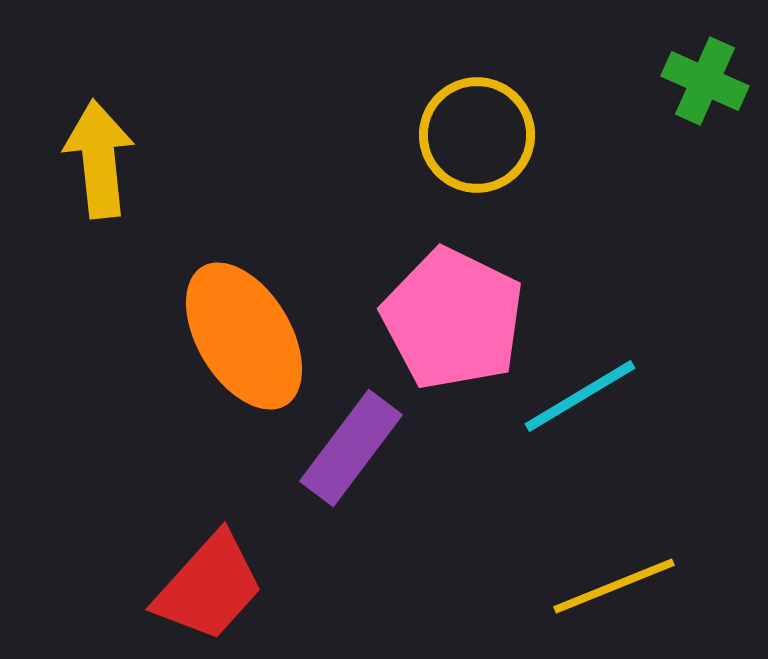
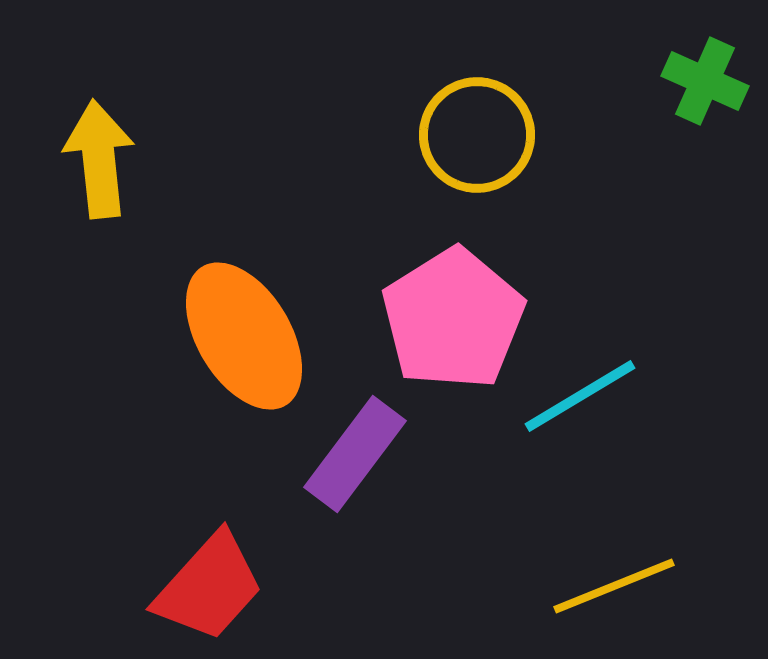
pink pentagon: rotated 14 degrees clockwise
purple rectangle: moved 4 px right, 6 px down
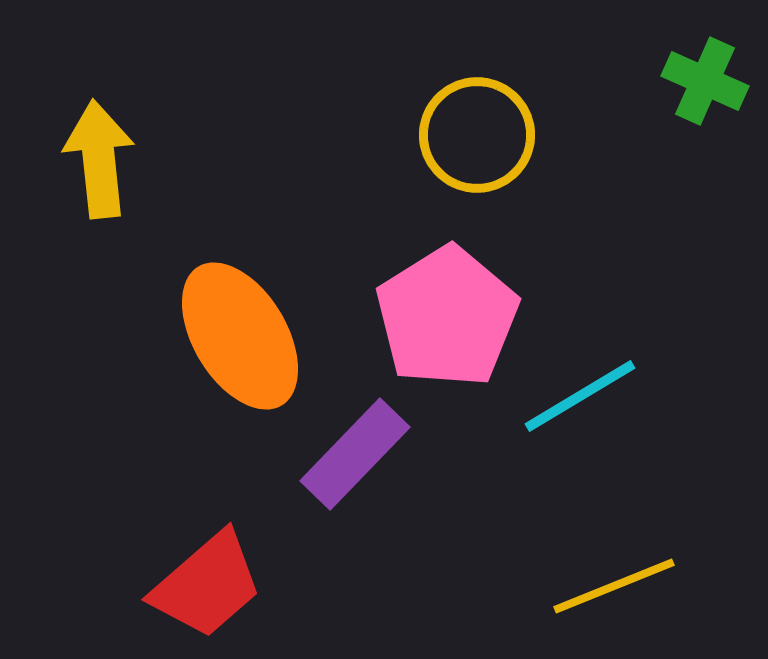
pink pentagon: moved 6 px left, 2 px up
orange ellipse: moved 4 px left
purple rectangle: rotated 7 degrees clockwise
red trapezoid: moved 2 px left, 2 px up; rotated 7 degrees clockwise
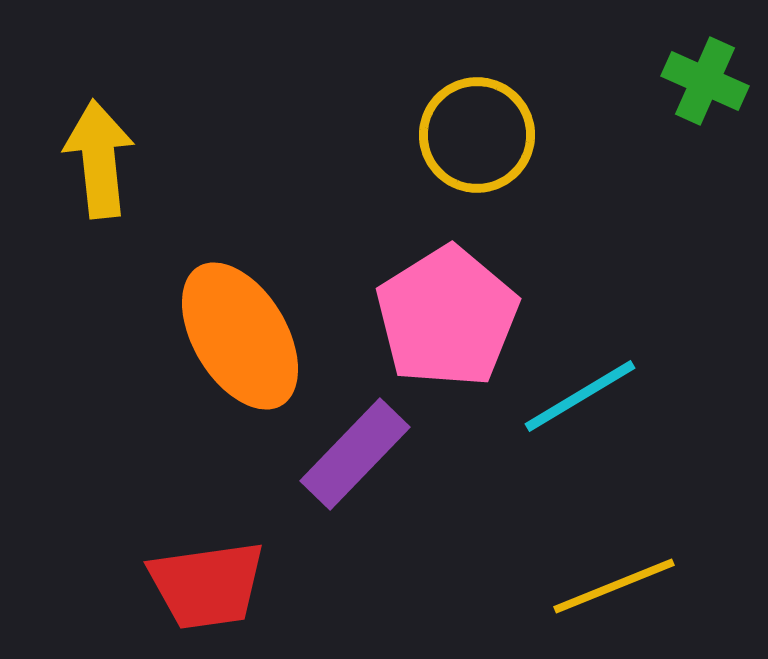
red trapezoid: rotated 33 degrees clockwise
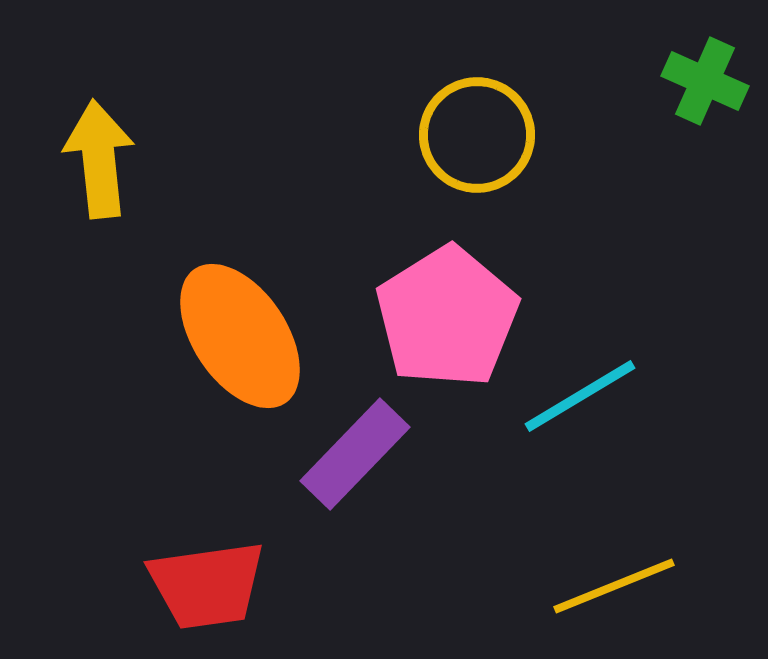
orange ellipse: rotated 3 degrees counterclockwise
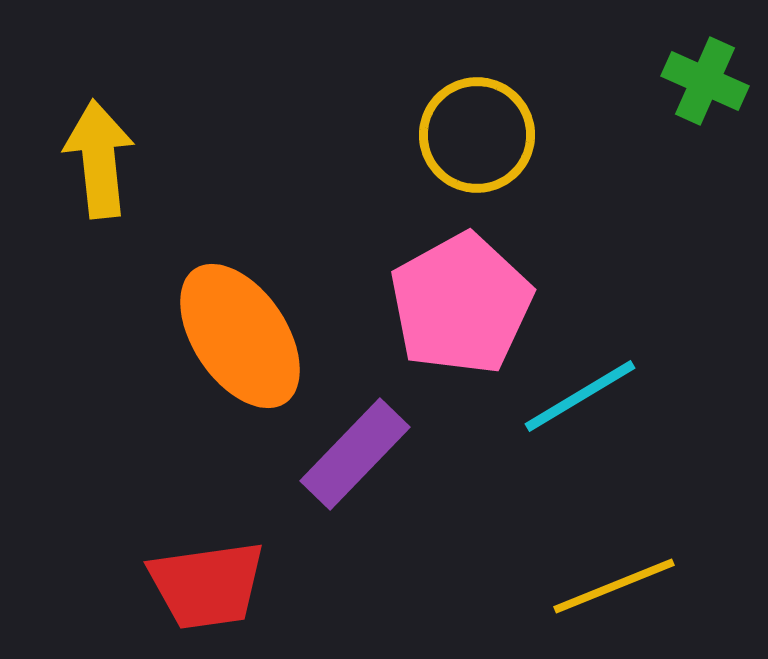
pink pentagon: moved 14 px right, 13 px up; rotated 3 degrees clockwise
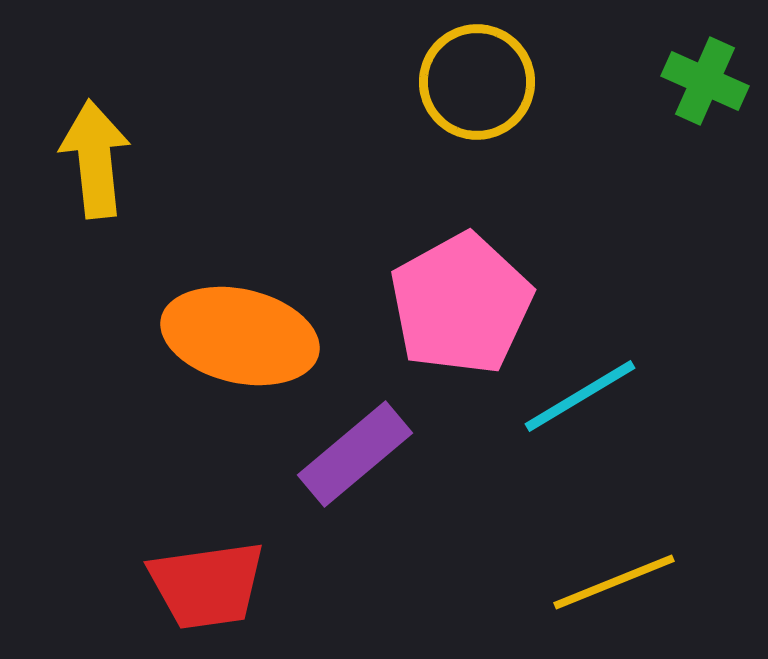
yellow circle: moved 53 px up
yellow arrow: moved 4 px left
orange ellipse: rotated 43 degrees counterclockwise
purple rectangle: rotated 6 degrees clockwise
yellow line: moved 4 px up
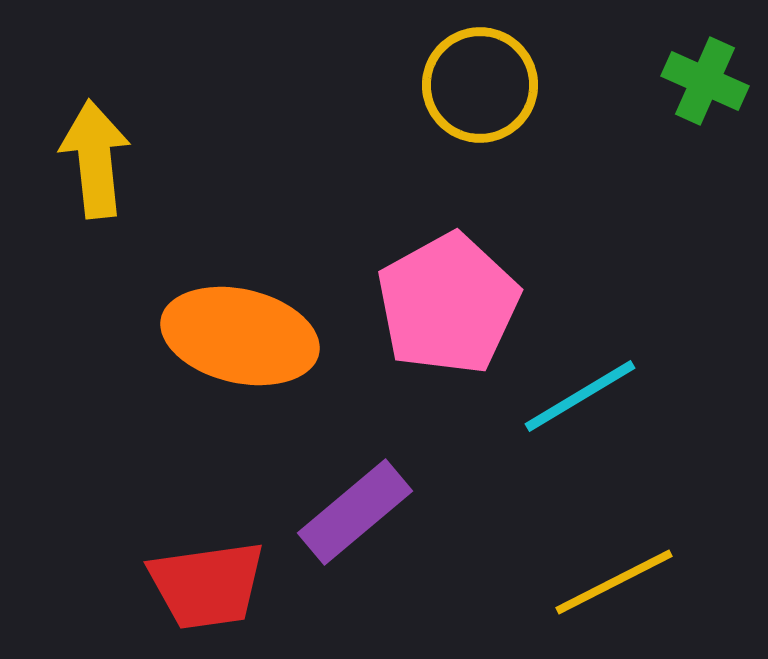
yellow circle: moved 3 px right, 3 px down
pink pentagon: moved 13 px left
purple rectangle: moved 58 px down
yellow line: rotated 5 degrees counterclockwise
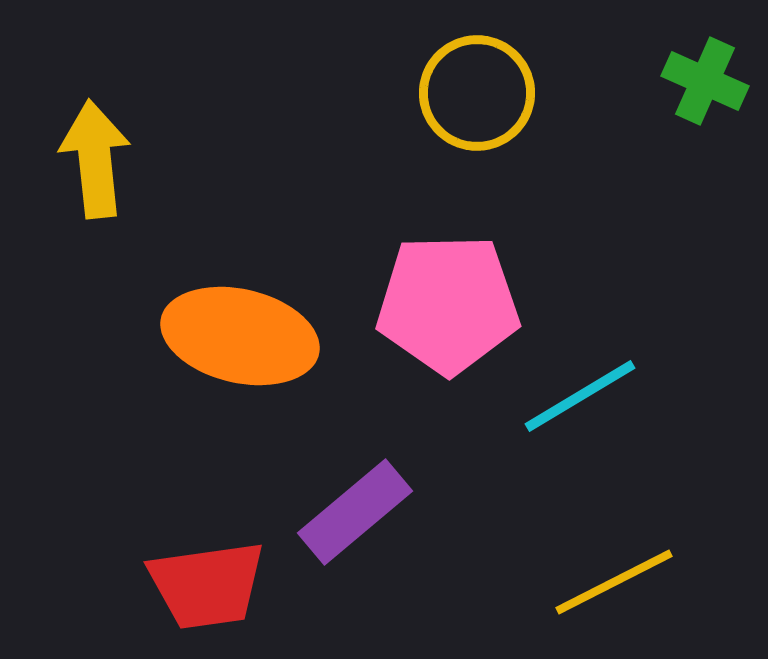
yellow circle: moved 3 px left, 8 px down
pink pentagon: rotated 28 degrees clockwise
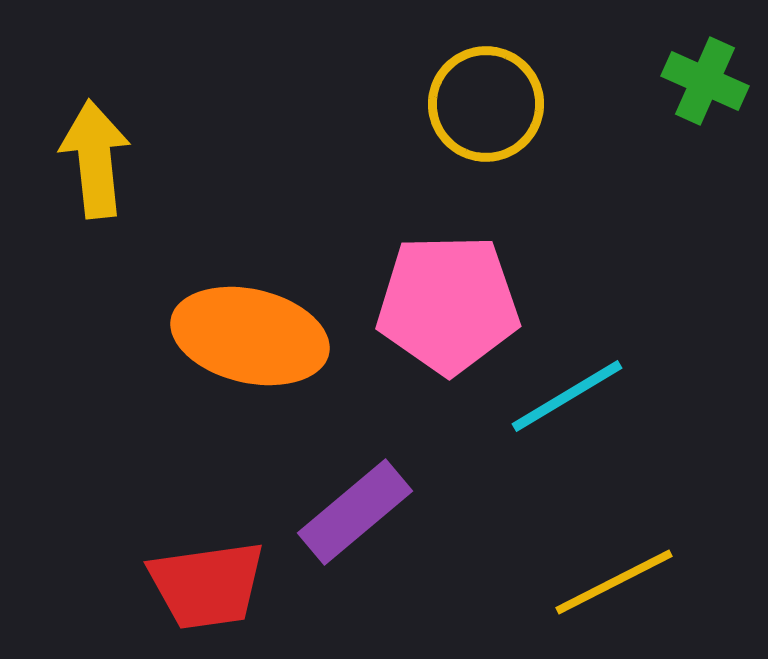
yellow circle: moved 9 px right, 11 px down
orange ellipse: moved 10 px right
cyan line: moved 13 px left
